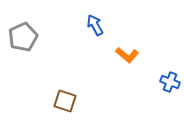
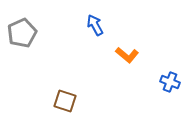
gray pentagon: moved 1 px left, 4 px up
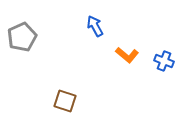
blue arrow: moved 1 px down
gray pentagon: moved 4 px down
blue cross: moved 6 px left, 21 px up
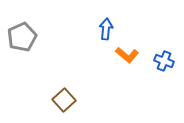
blue arrow: moved 11 px right, 3 px down; rotated 35 degrees clockwise
brown square: moved 1 px left, 1 px up; rotated 30 degrees clockwise
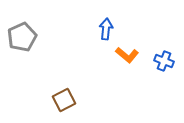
brown square: rotated 15 degrees clockwise
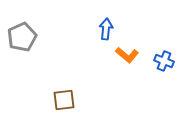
brown square: rotated 20 degrees clockwise
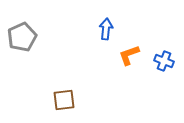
orange L-shape: moved 2 px right; rotated 120 degrees clockwise
